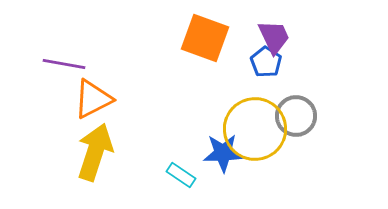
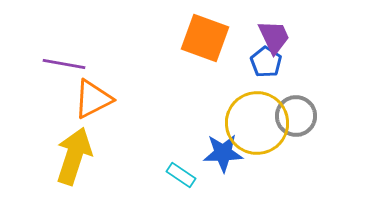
yellow circle: moved 2 px right, 6 px up
yellow arrow: moved 21 px left, 4 px down
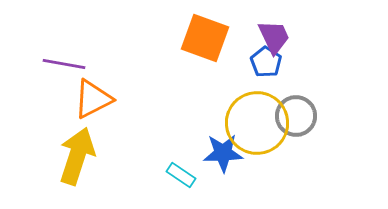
yellow arrow: moved 3 px right
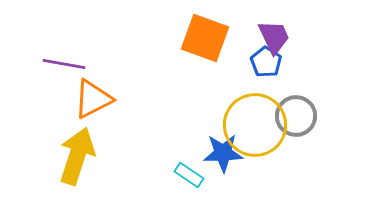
yellow circle: moved 2 px left, 2 px down
cyan rectangle: moved 8 px right
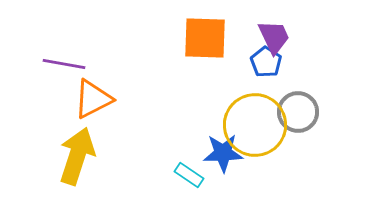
orange square: rotated 18 degrees counterclockwise
gray circle: moved 2 px right, 4 px up
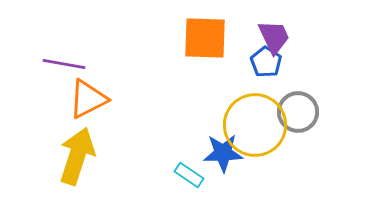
orange triangle: moved 5 px left
